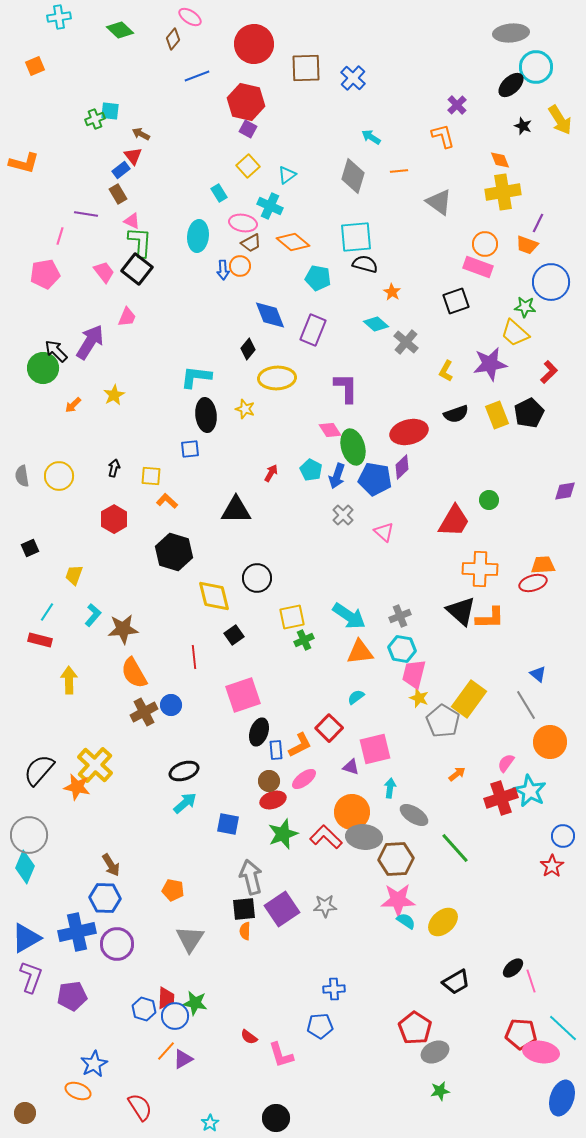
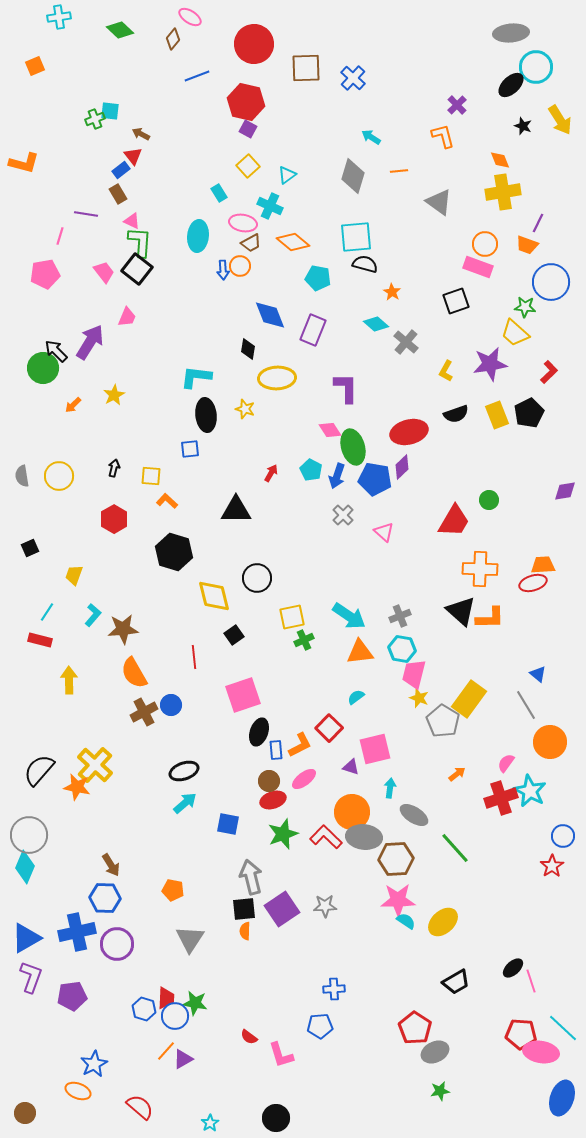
black diamond at (248, 349): rotated 30 degrees counterclockwise
red semicircle at (140, 1107): rotated 16 degrees counterclockwise
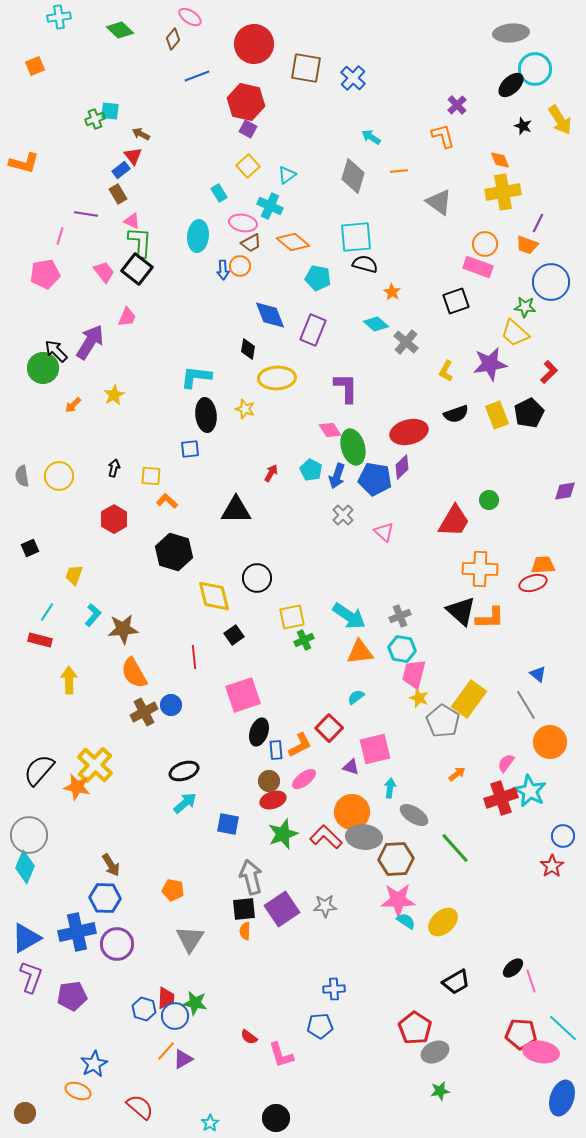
cyan circle at (536, 67): moved 1 px left, 2 px down
brown square at (306, 68): rotated 12 degrees clockwise
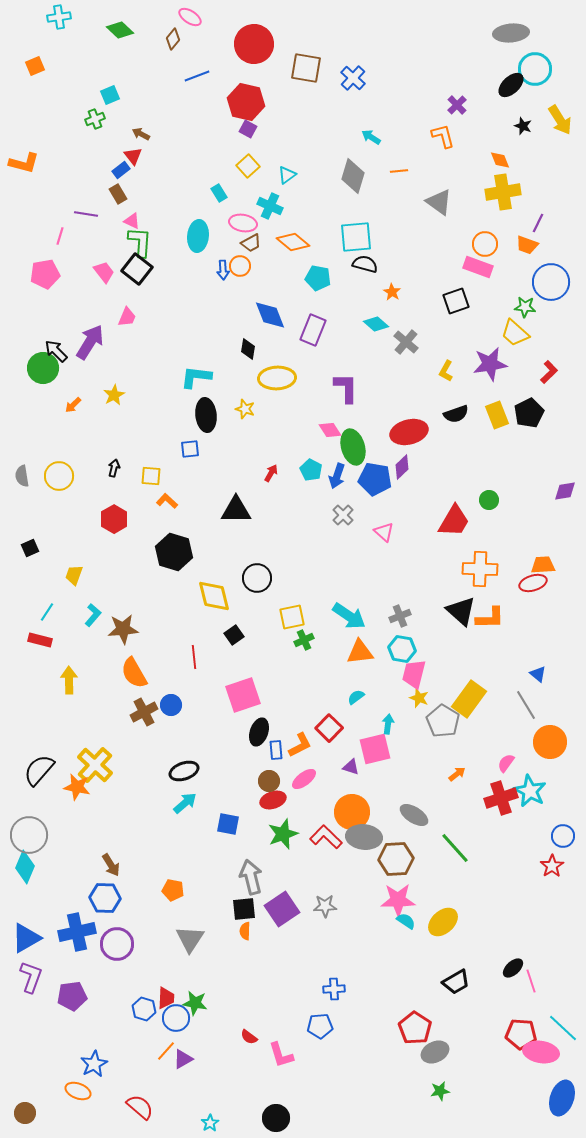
cyan square at (110, 111): moved 16 px up; rotated 30 degrees counterclockwise
cyan arrow at (390, 788): moved 2 px left, 64 px up
blue circle at (175, 1016): moved 1 px right, 2 px down
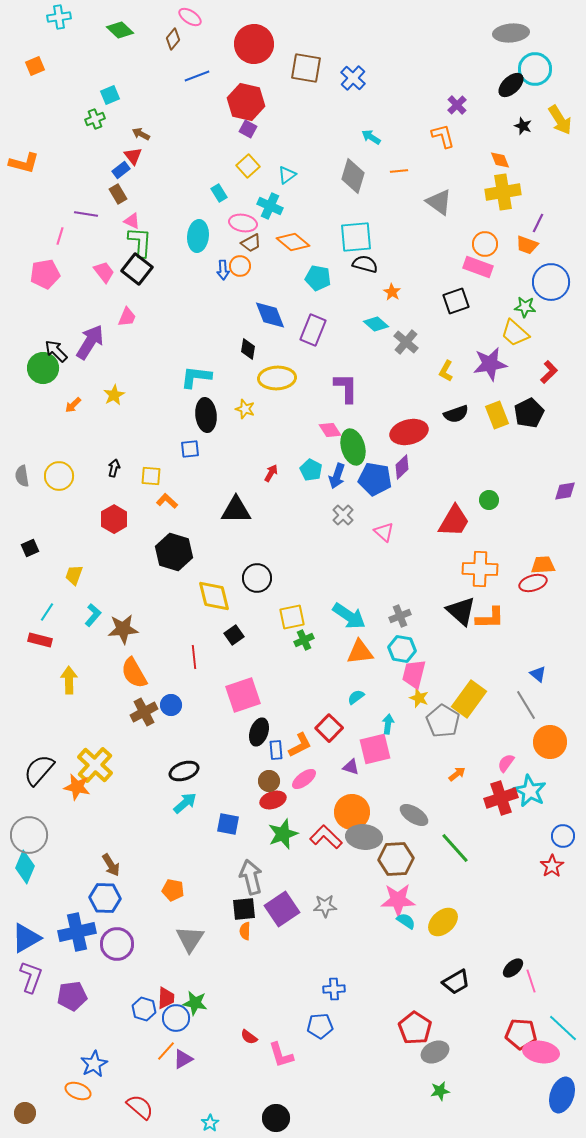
blue ellipse at (562, 1098): moved 3 px up
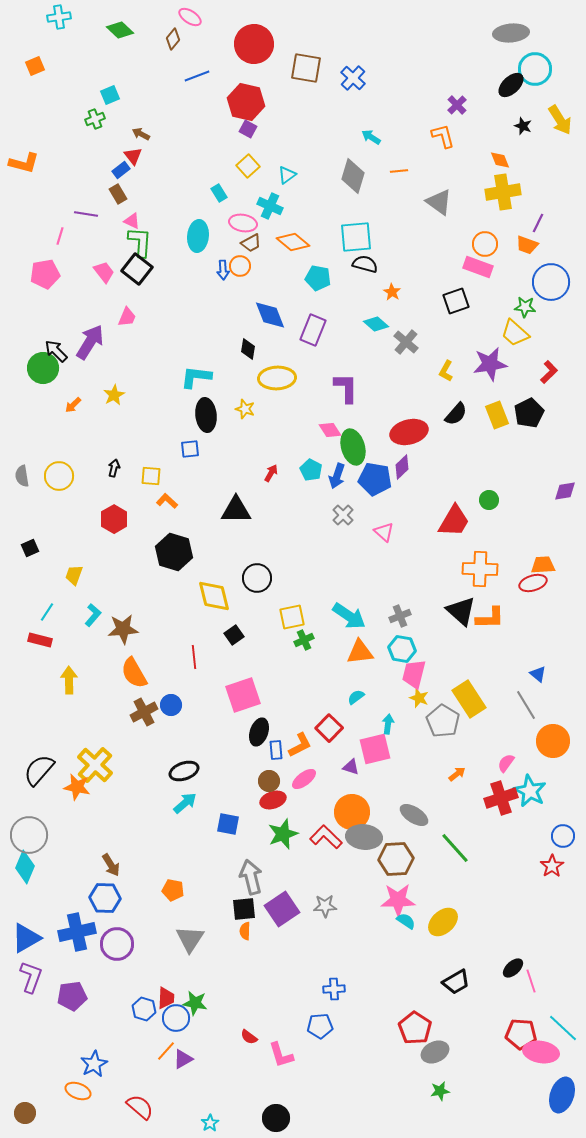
black semicircle at (456, 414): rotated 30 degrees counterclockwise
yellow rectangle at (469, 699): rotated 69 degrees counterclockwise
orange circle at (550, 742): moved 3 px right, 1 px up
